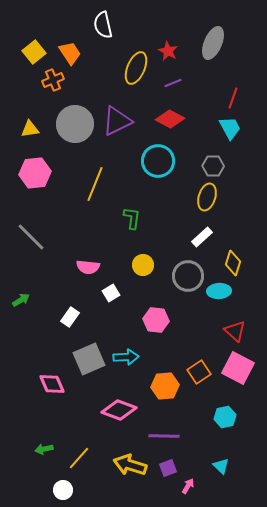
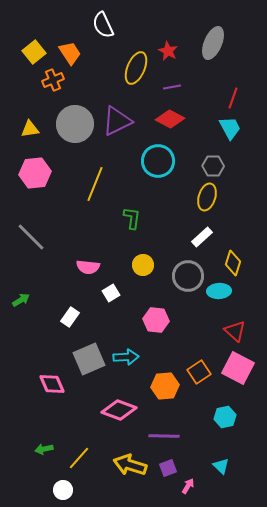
white semicircle at (103, 25): rotated 12 degrees counterclockwise
purple line at (173, 83): moved 1 px left, 4 px down; rotated 12 degrees clockwise
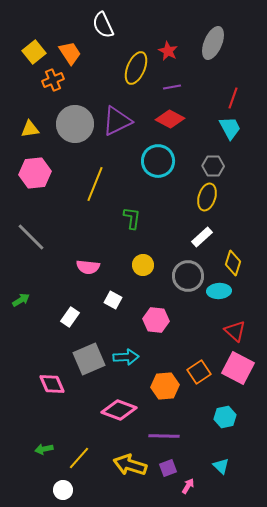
white square at (111, 293): moved 2 px right, 7 px down; rotated 30 degrees counterclockwise
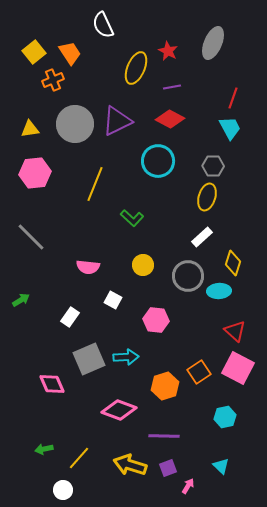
green L-shape at (132, 218): rotated 125 degrees clockwise
orange hexagon at (165, 386): rotated 12 degrees counterclockwise
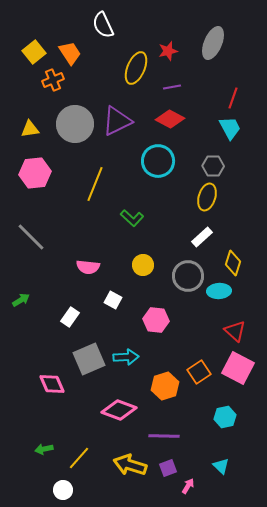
red star at (168, 51): rotated 30 degrees clockwise
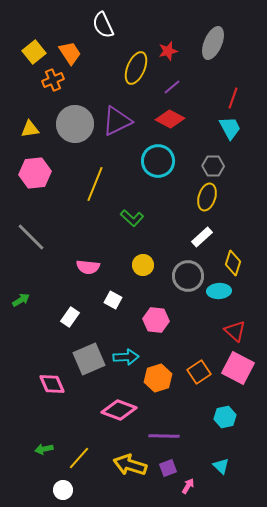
purple line at (172, 87): rotated 30 degrees counterclockwise
orange hexagon at (165, 386): moved 7 px left, 8 px up
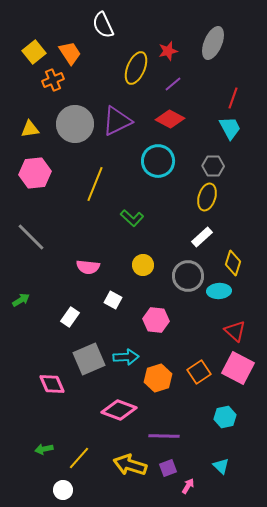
purple line at (172, 87): moved 1 px right, 3 px up
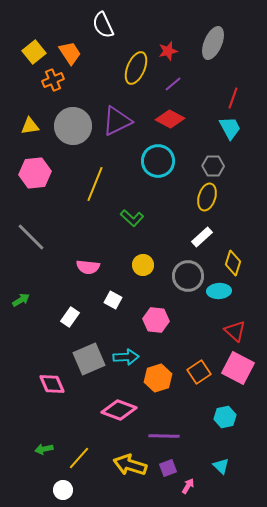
gray circle at (75, 124): moved 2 px left, 2 px down
yellow triangle at (30, 129): moved 3 px up
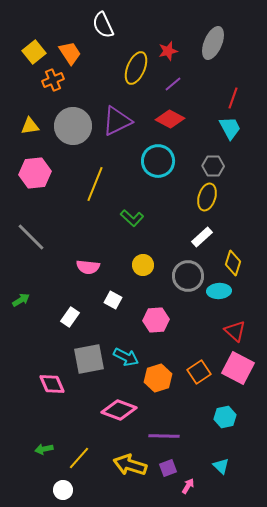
pink hexagon at (156, 320): rotated 10 degrees counterclockwise
cyan arrow at (126, 357): rotated 30 degrees clockwise
gray square at (89, 359): rotated 12 degrees clockwise
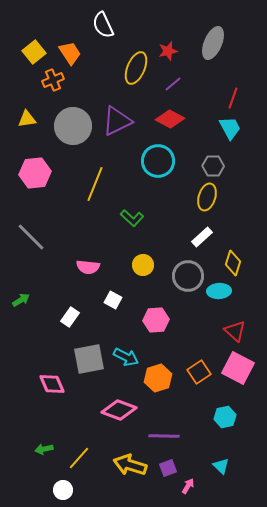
yellow triangle at (30, 126): moved 3 px left, 7 px up
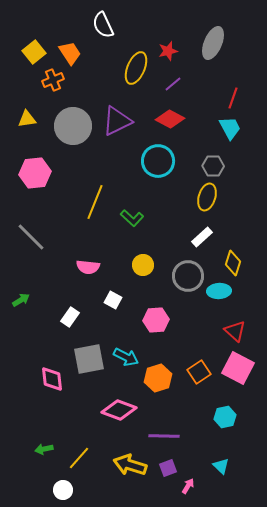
yellow line at (95, 184): moved 18 px down
pink diamond at (52, 384): moved 5 px up; rotated 16 degrees clockwise
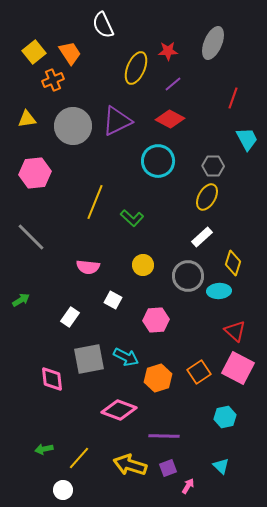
red star at (168, 51): rotated 12 degrees clockwise
cyan trapezoid at (230, 128): moved 17 px right, 11 px down
yellow ellipse at (207, 197): rotated 12 degrees clockwise
